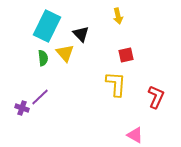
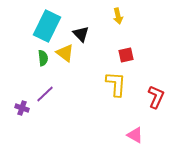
yellow triangle: rotated 12 degrees counterclockwise
purple line: moved 5 px right, 3 px up
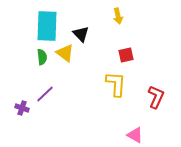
cyan rectangle: rotated 24 degrees counterclockwise
green semicircle: moved 1 px left, 1 px up
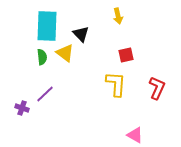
red L-shape: moved 1 px right, 9 px up
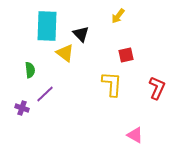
yellow arrow: rotated 49 degrees clockwise
green semicircle: moved 12 px left, 13 px down
yellow L-shape: moved 4 px left
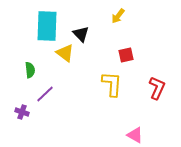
purple cross: moved 4 px down
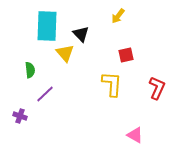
yellow triangle: rotated 12 degrees clockwise
purple cross: moved 2 px left, 4 px down
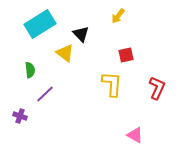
cyan rectangle: moved 7 px left, 2 px up; rotated 56 degrees clockwise
yellow triangle: rotated 12 degrees counterclockwise
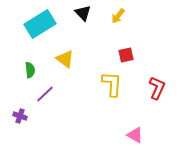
black triangle: moved 2 px right, 21 px up
yellow triangle: moved 6 px down
